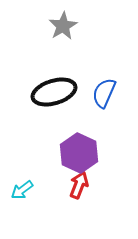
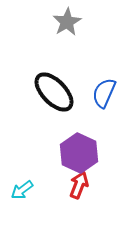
gray star: moved 4 px right, 4 px up
black ellipse: rotated 63 degrees clockwise
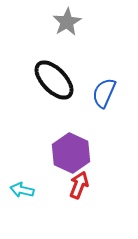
black ellipse: moved 12 px up
purple hexagon: moved 8 px left
cyan arrow: rotated 50 degrees clockwise
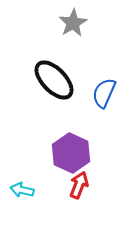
gray star: moved 6 px right, 1 px down
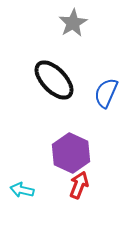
blue semicircle: moved 2 px right
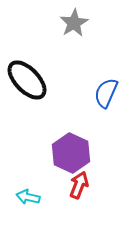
gray star: moved 1 px right
black ellipse: moved 27 px left
cyan arrow: moved 6 px right, 7 px down
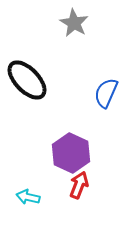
gray star: rotated 12 degrees counterclockwise
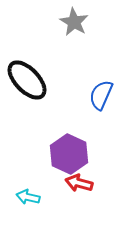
gray star: moved 1 px up
blue semicircle: moved 5 px left, 2 px down
purple hexagon: moved 2 px left, 1 px down
red arrow: moved 2 px up; rotated 96 degrees counterclockwise
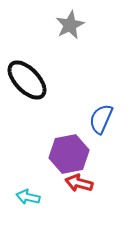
gray star: moved 4 px left, 3 px down; rotated 16 degrees clockwise
blue semicircle: moved 24 px down
purple hexagon: rotated 24 degrees clockwise
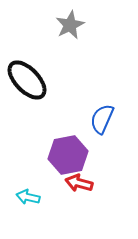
blue semicircle: moved 1 px right
purple hexagon: moved 1 px left, 1 px down
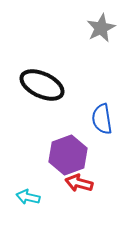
gray star: moved 31 px right, 3 px down
black ellipse: moved 15 px right, 5 px down; rotated 21 degrees counterclockwise
blue semicircle: rotated 32 degrees counterclockwise
purple hexagon: rotated 9 degrees counterclockwise
